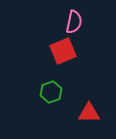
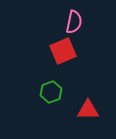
red triangle: moved 1 px left, 3 px up
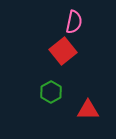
red square: rotated 16 degrees counterclockwise
green hexagon: rotated 10 degrees counterclockwise
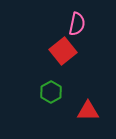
pink semicircle: moved 3 px right, 2 px down
red triangle: moved 1 px down
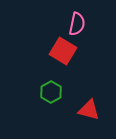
red square: rotated 20 degrees counterclockwise
red triangle: moved 1 px right, 1 px up; rotated 15 degrees clockwise
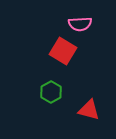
pink semicircle: moved 3 px right; rotated 75 degrees clockwise
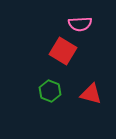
green hexagon: moved 1 px left, 1 px up; rotated 10 degrees counterclockwise
red triangle: moved 2 px right, 16 px up
